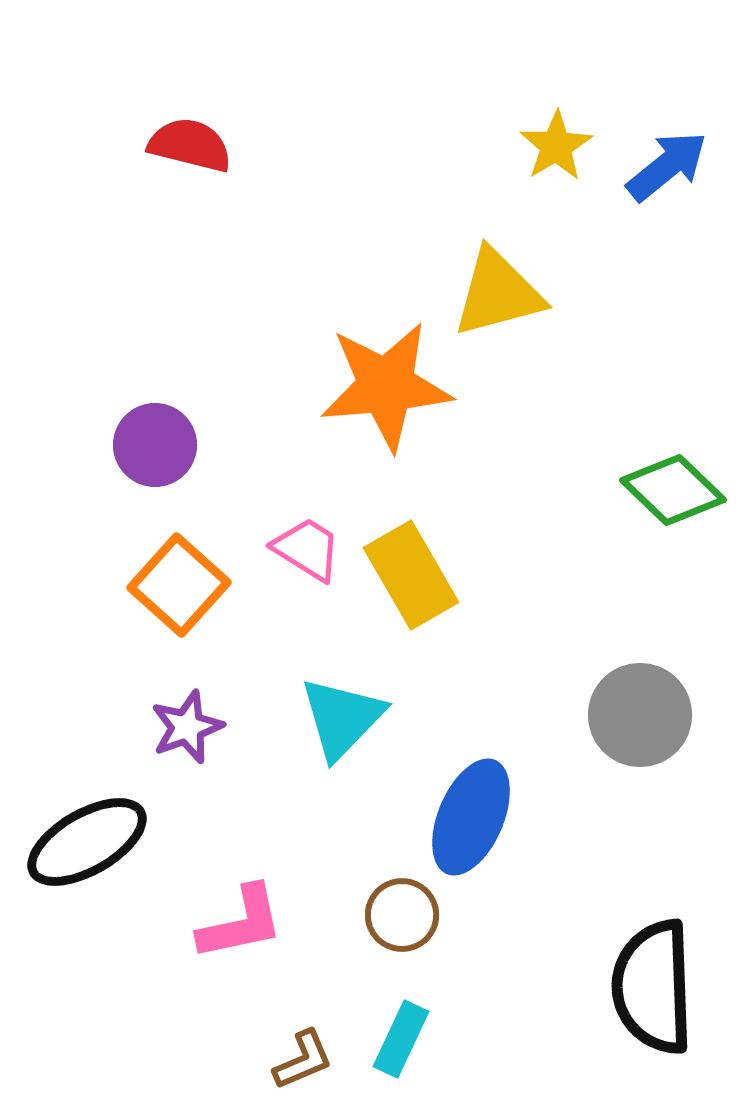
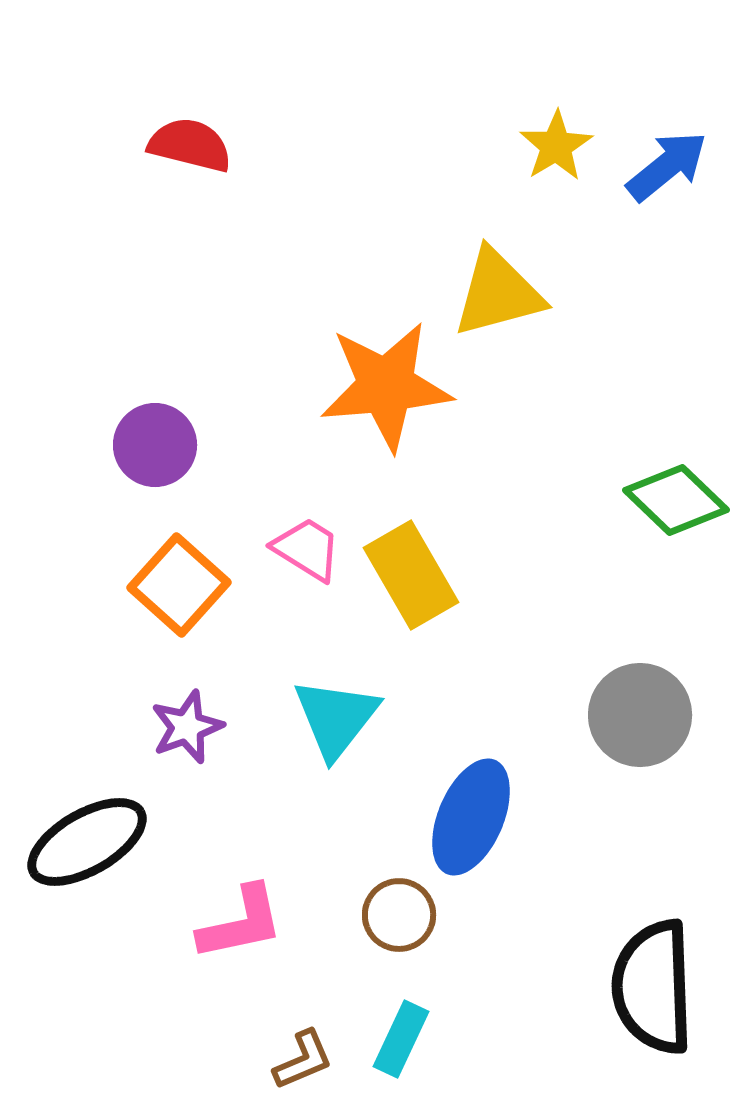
green diamond: moved 3 px right, 10 px down
cyan triangle: moved 6 px left; rotated 6 degrees counterclockwise
brown circle: moved 3 px left
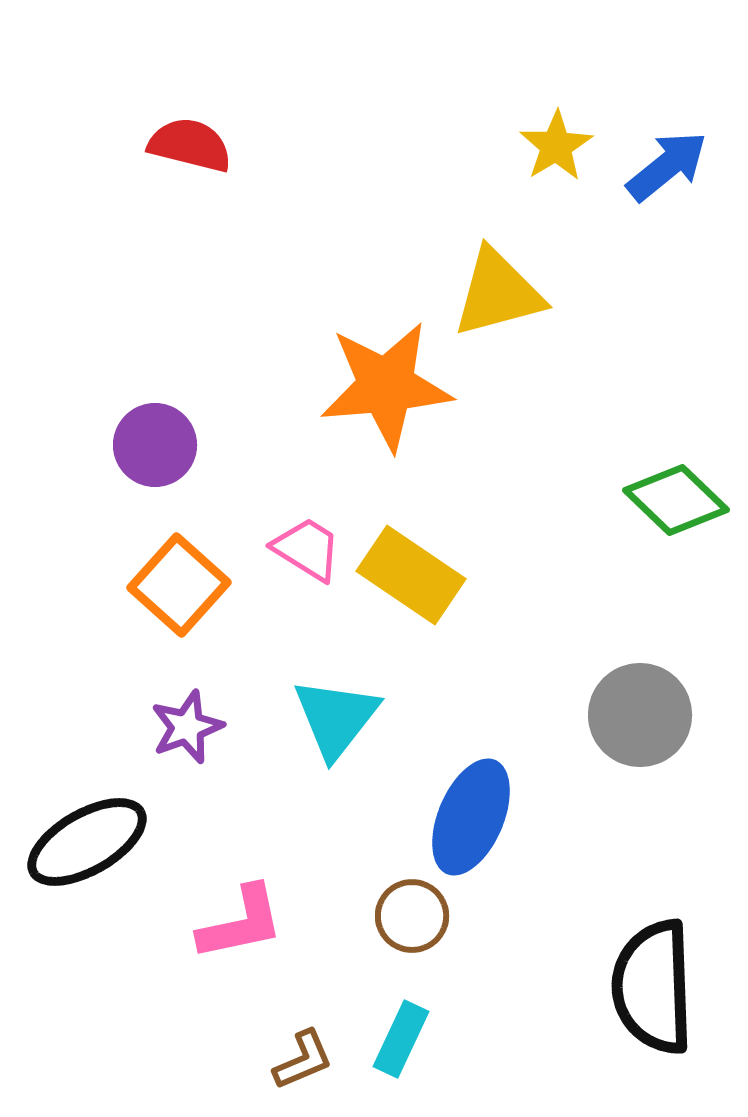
yellow rectangle: rotated 26 degrees counterclockwise
brown circle: moved 13 px right, 1 px down
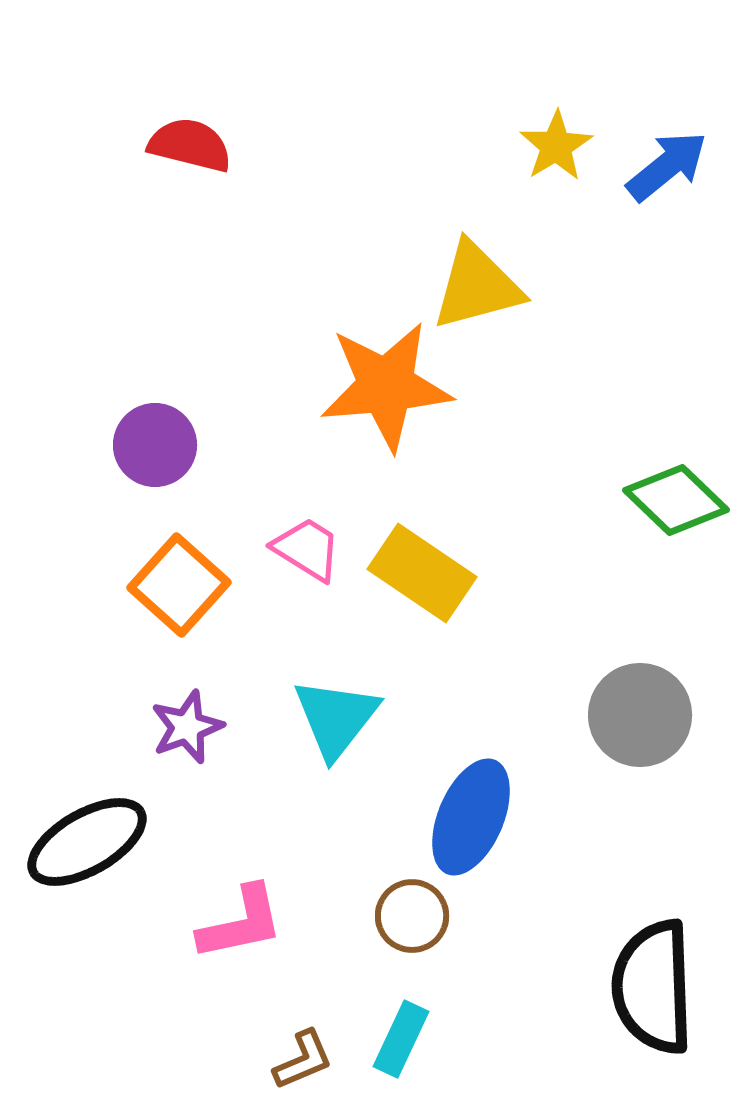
yellow triangle: moved 21 px left, 7 px up
yellow rectangle: moved 11 px right, 2 px up
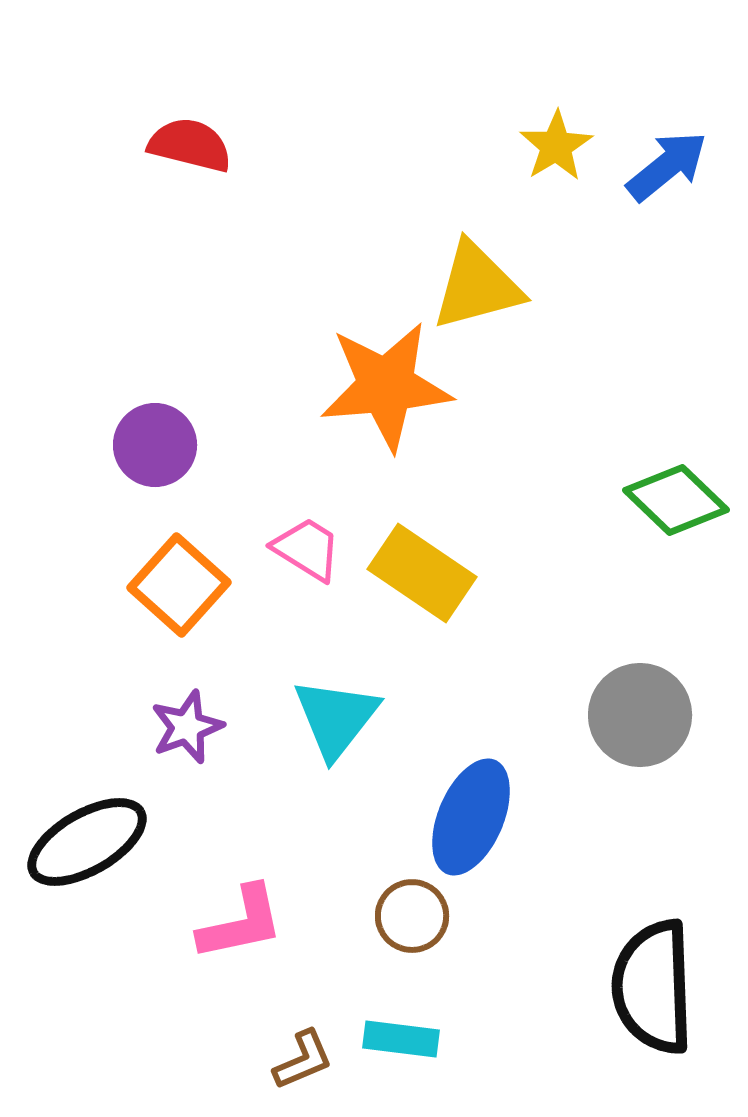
cyan rectangle: rotated 72 degrees clockwise
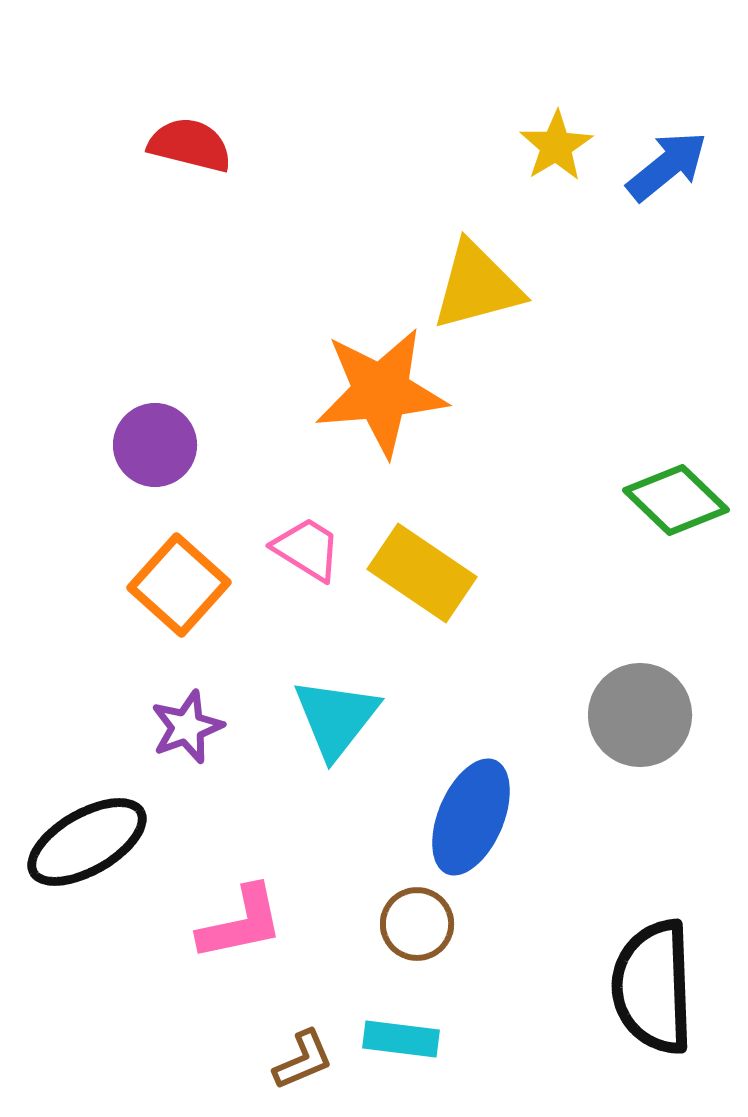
orange star: moved 5 px left, 6 px down
brown circle: moved 5 px right, 8 px down
